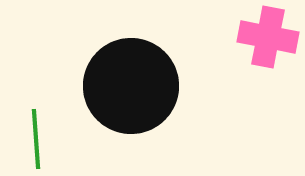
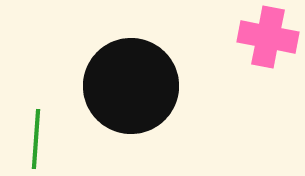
green line: rotated 8 degrees clockwise
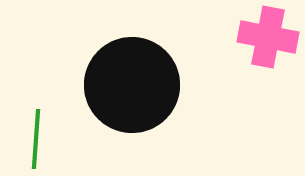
black circle: moved 1 px right, 1 px up
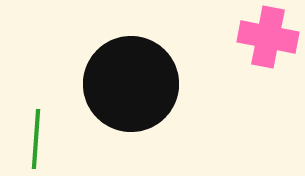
black circle: moved 1 px left, 1 px up
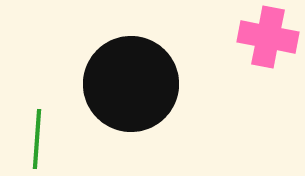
green line: moved 1 px right
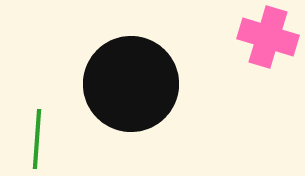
pink cross: rotated 6 degrees clockwise
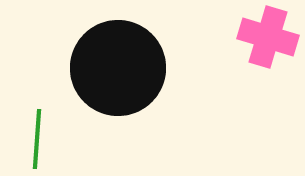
black circle: moved 13 px left, 16 px up
